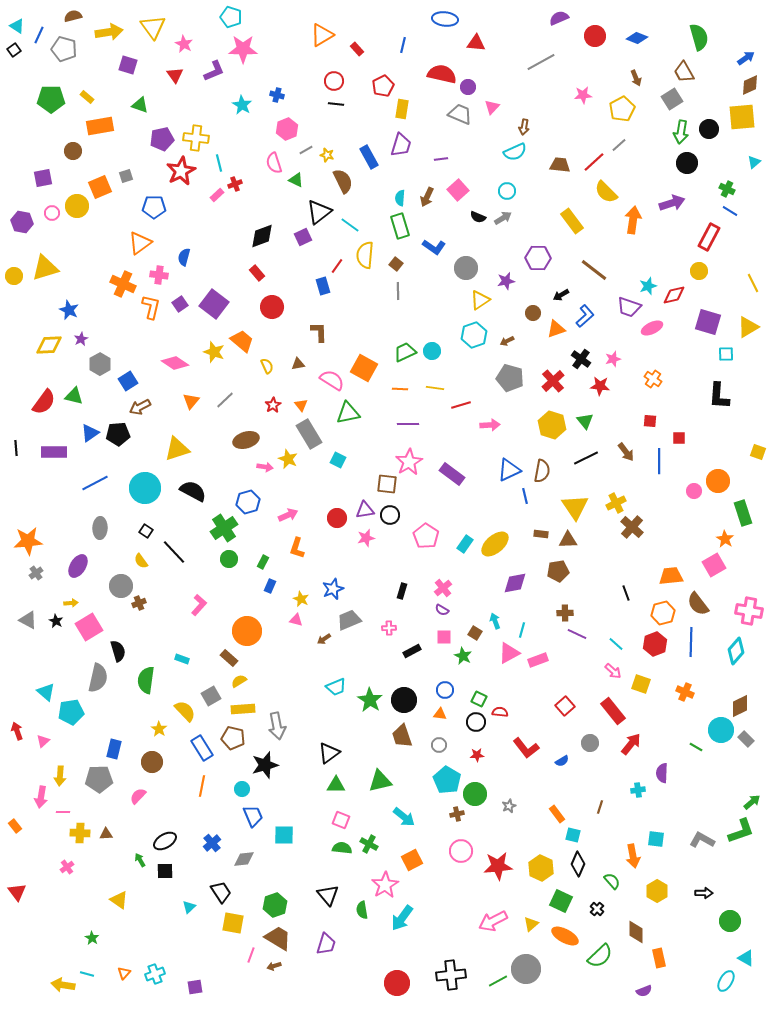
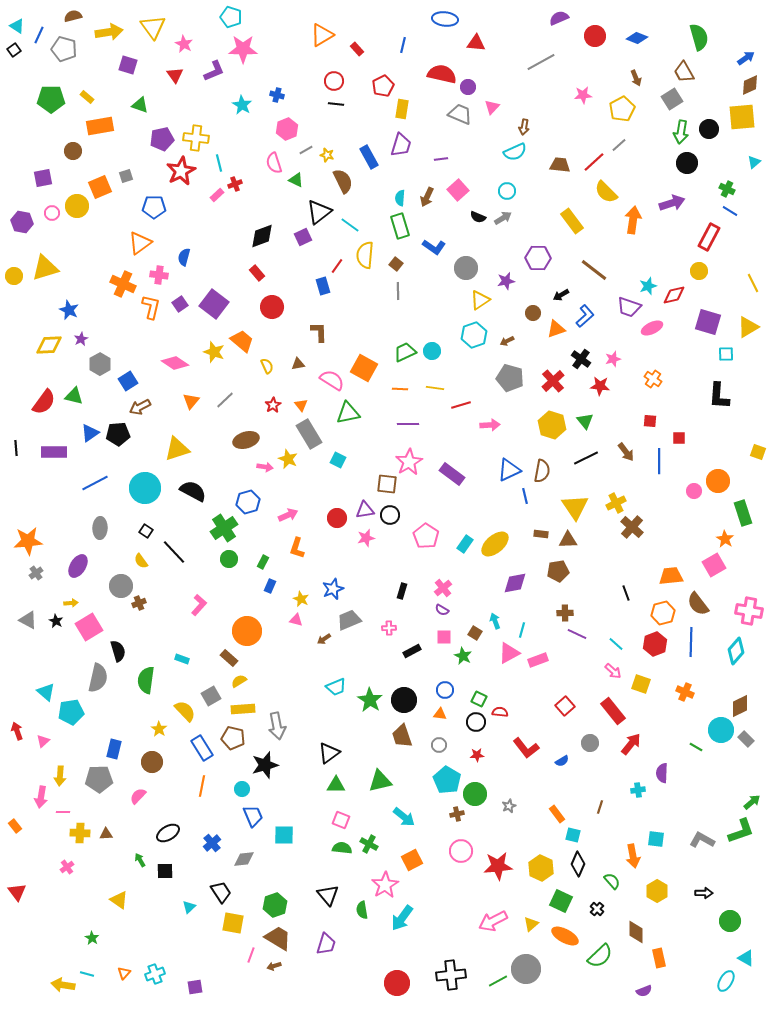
black ellipse at (165, 841): moved 3 px right, 8 px up
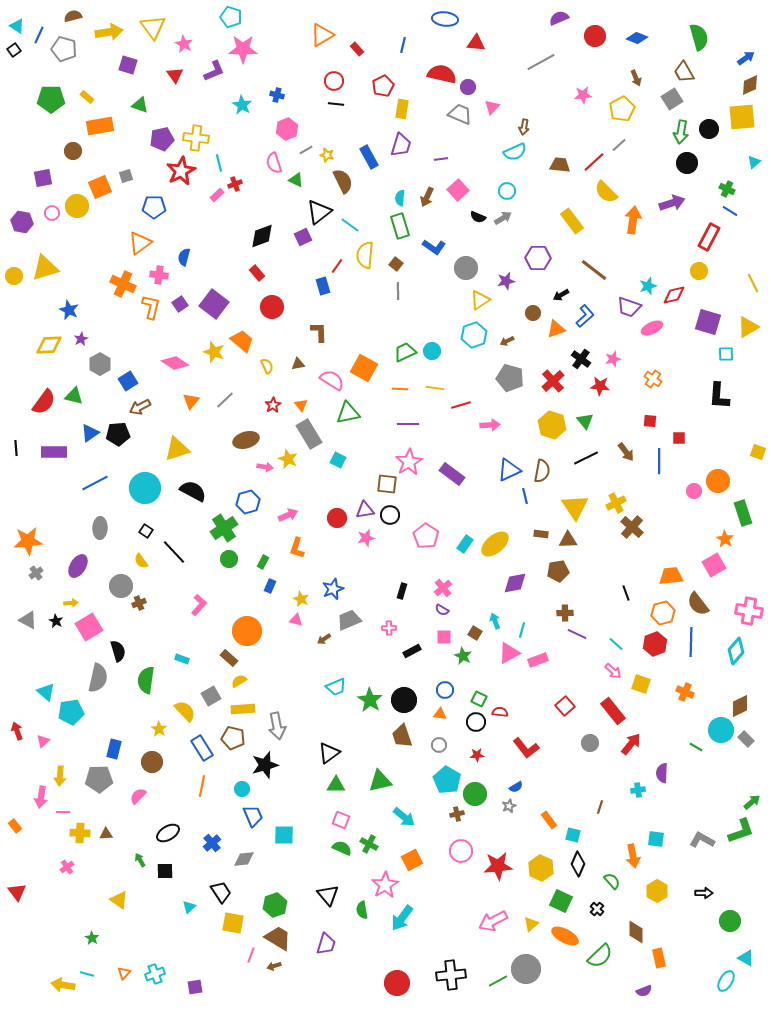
blue semicircle at (562, 761): moved 46 px left, 26 px down
orange rectangle at (557, 814): moved 8 px left, 6 px down
green semicircle at (342, 848): rotated 18 degrees clockwise
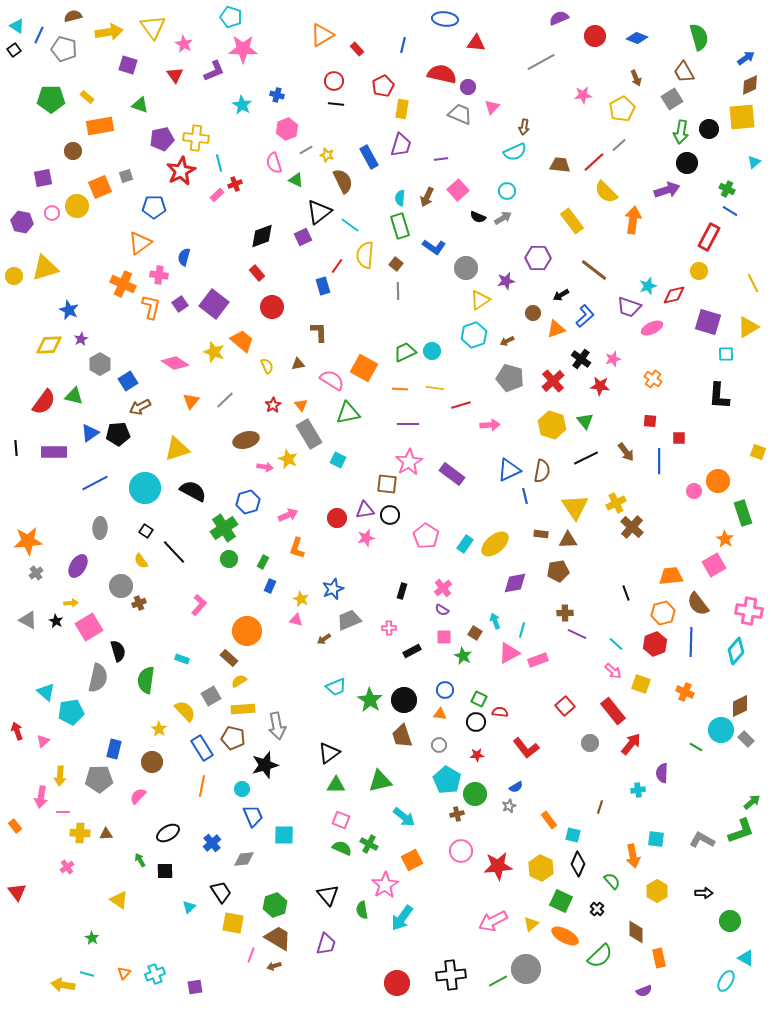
purple arrow at (672, 203): moved 5 px left, 13 px up
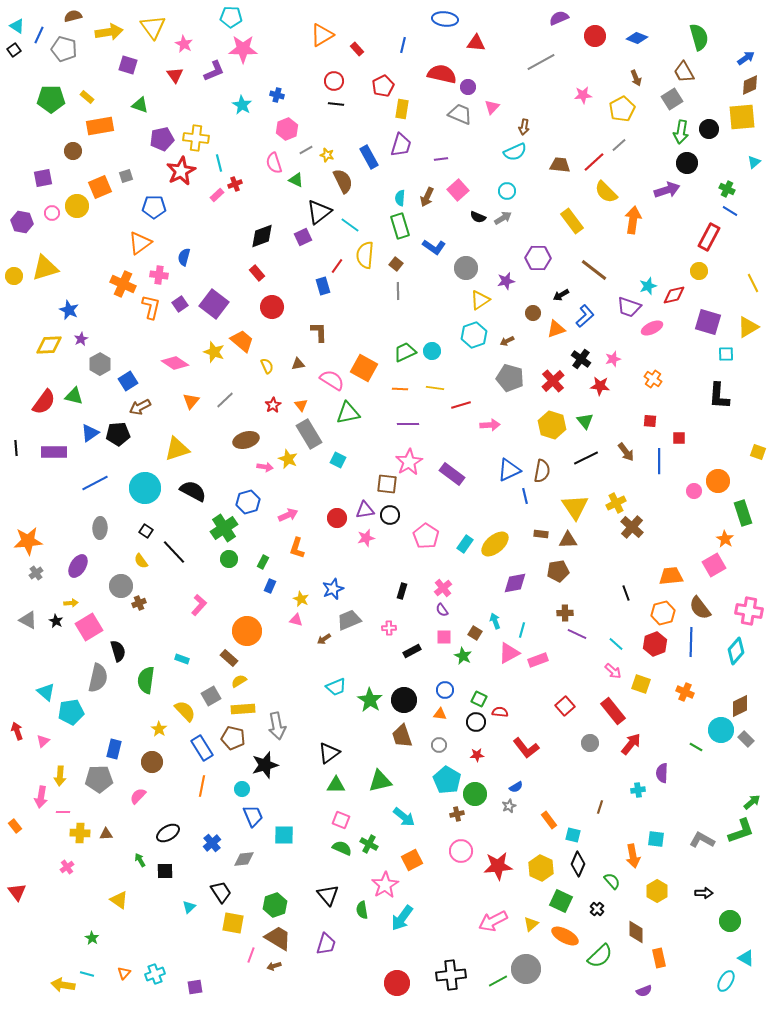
cyan pentagon at (231, 17): rotated 15 degrees counterclockwise
brown semicircle at (698, 604): moved 2 px right, 4 px down
purple semicircle at (442, 610): rotated 24 degrees clockwise
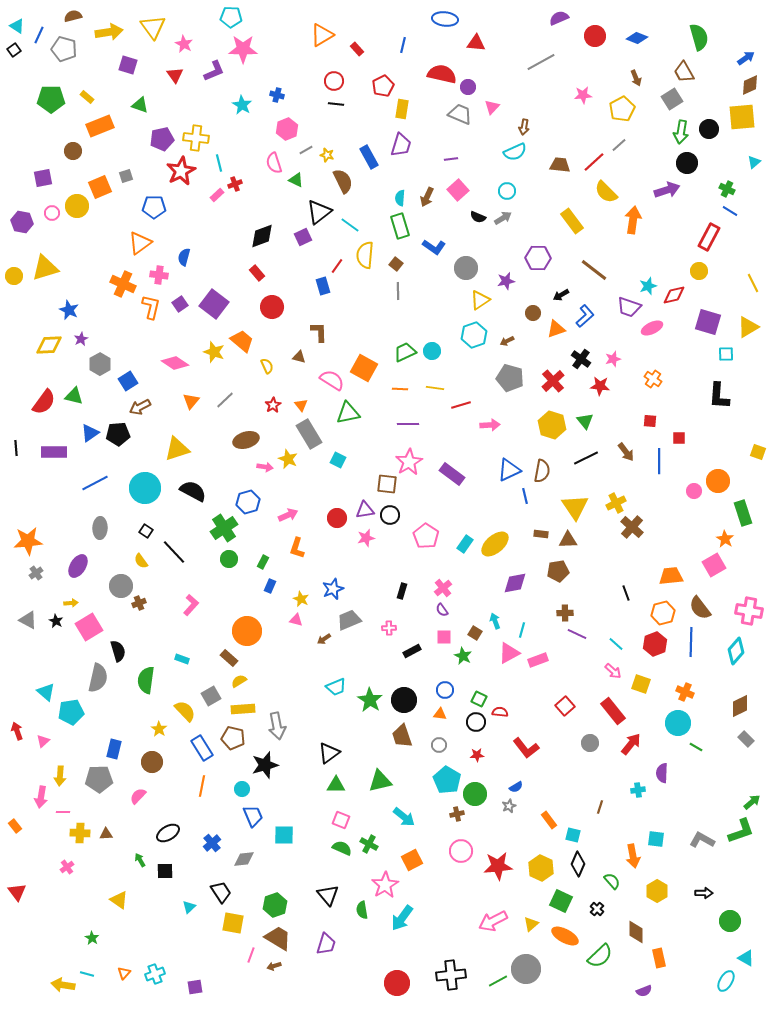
orange rectangle at (100, 126): rotated 12 degrees counterclockwise
purple line at (441, 159): moved 10 px right
brown triangle at (298, 364): moved 1 px right, 7 px up; rotated 24 degrees clockwise
pink L-shape at (199, 605): moved 8 px left
cyan circle at (721, 730): moved 43 px left, 7 px up
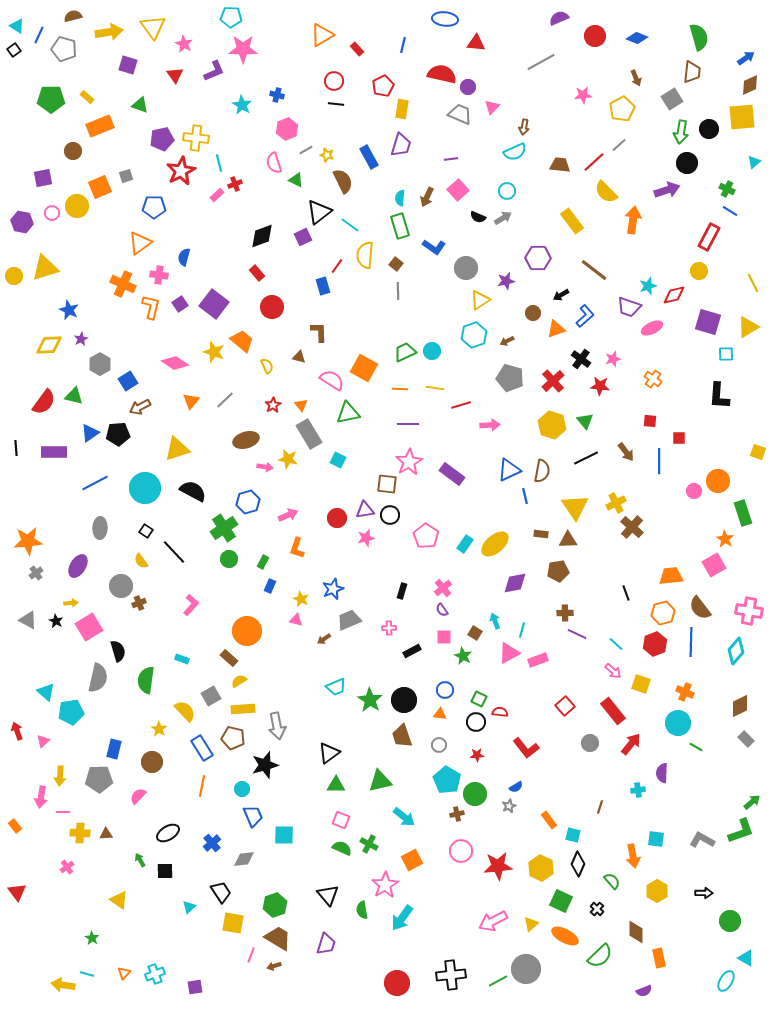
brown trapezoid at (684, 72): moved 8 px right; rotated 145 degrees counterclockwise
yellow star at (288, 459): rotated 12 degrees counterclockwise
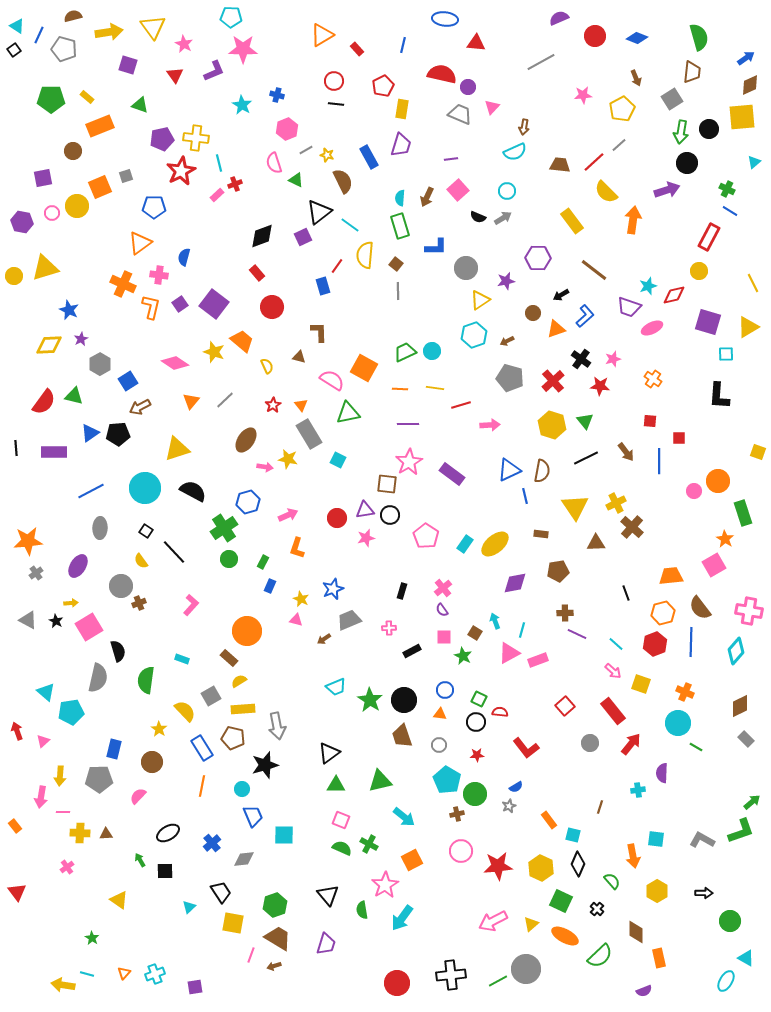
blue L-shape at (434, 247): moved 2 px right; rotated 35 degrees counterclockwise
brown ellipse at (246, 440): rotated 40 degrees counterclockwise
blue line at (95, 483): moved 4 px left, 8 px down
brown triangle at (568, 540): moved 28 px right, 3 px down
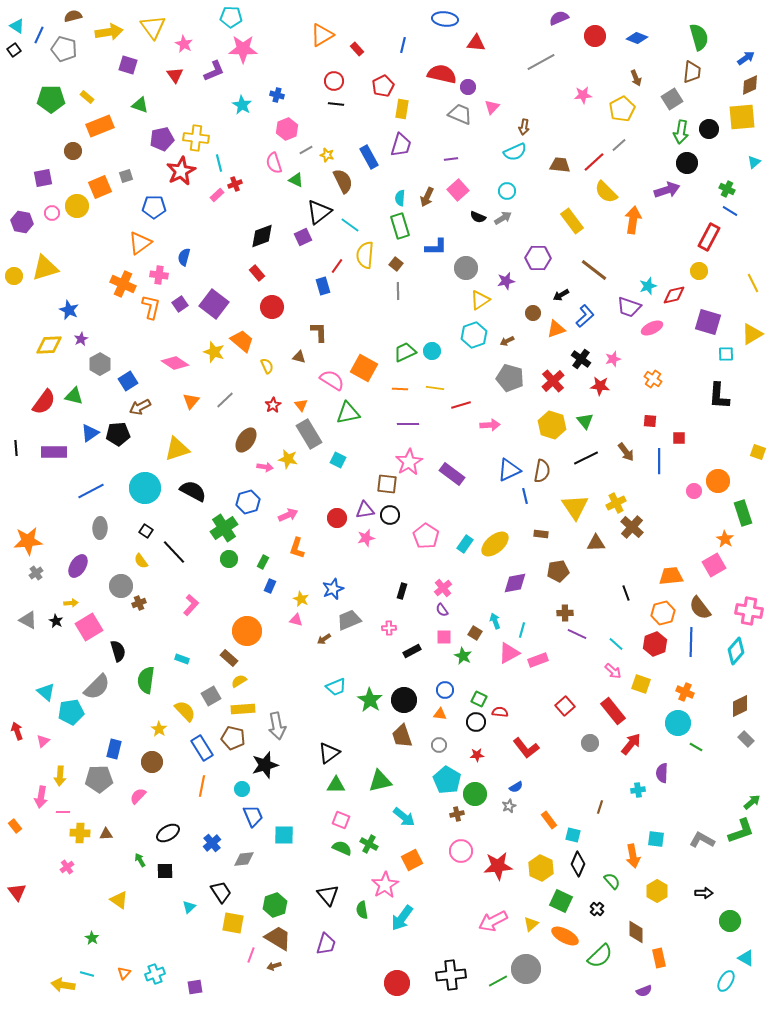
yellow triangle at (748, 327): moved 4 px right, 7 px down
gray semicircle at (98, 678): moved 1 px left, 9 px down; rotated 32 degrees clockwise
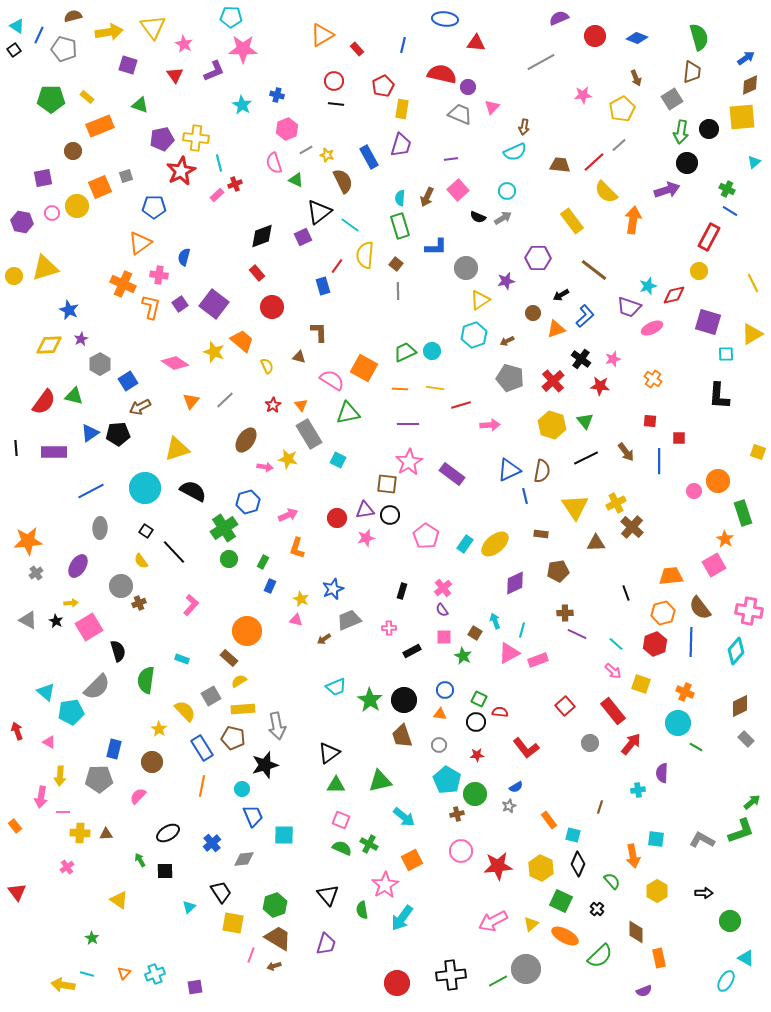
purple diamond at (515, 583): rotated 15 degrees counterclockwise
pink triangle at (43, 741): moved 6 px right, 1 px down; rotated 48 degrees counterclockwise
